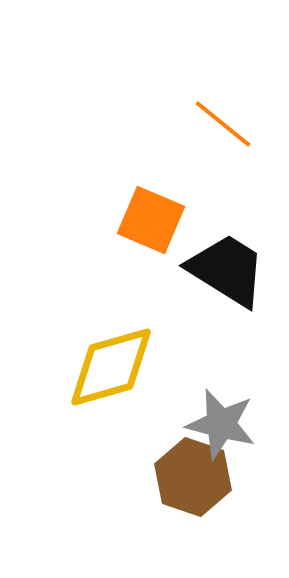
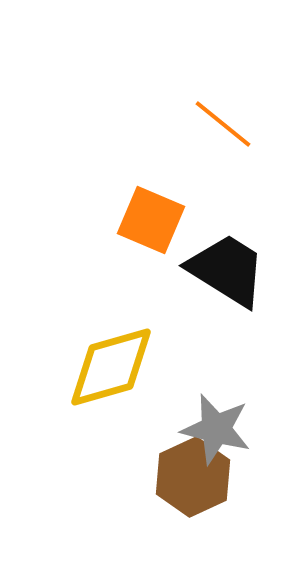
gray star: moved 5 px left, 5 px down
brown hexagon: rotated 16 degrees clockwise
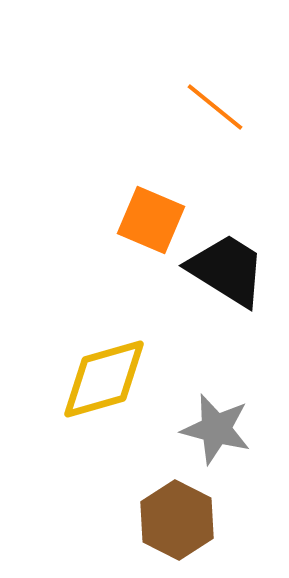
orange line: moved 8 px left, 17 px up
yellow diamond: moved 7 px left, 12 px down
brown hexagon: moved 16 px left, 43 px down; rotated 8 degrees counterclockwise
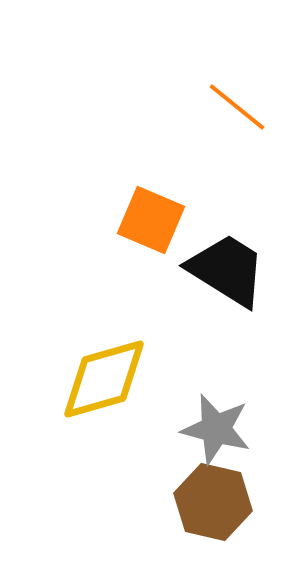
orange line: moved 22 px right
brown hexagon: moved 36 px right, 18 px up; rotated 14 degrees counterclockwise
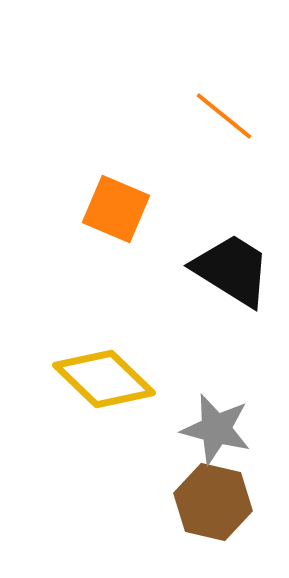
orange line: moved 13 px left, 9 px down
orange square: moved 35 px left, 11 px up
black trapezoid: moved 5 px right
yellow diamond: rotated 60 degrees clockwise
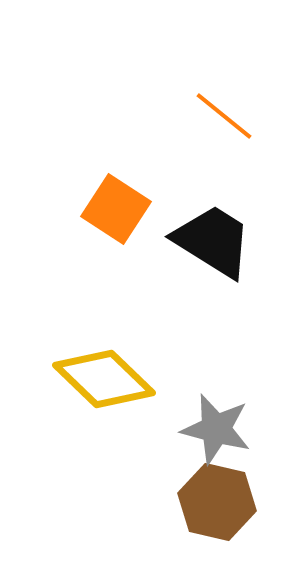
orange square: rotated 10 degrees clockwise
black trapezoid: moved 19 px left, 29 px up
brown hexagon: moved 4 px right
